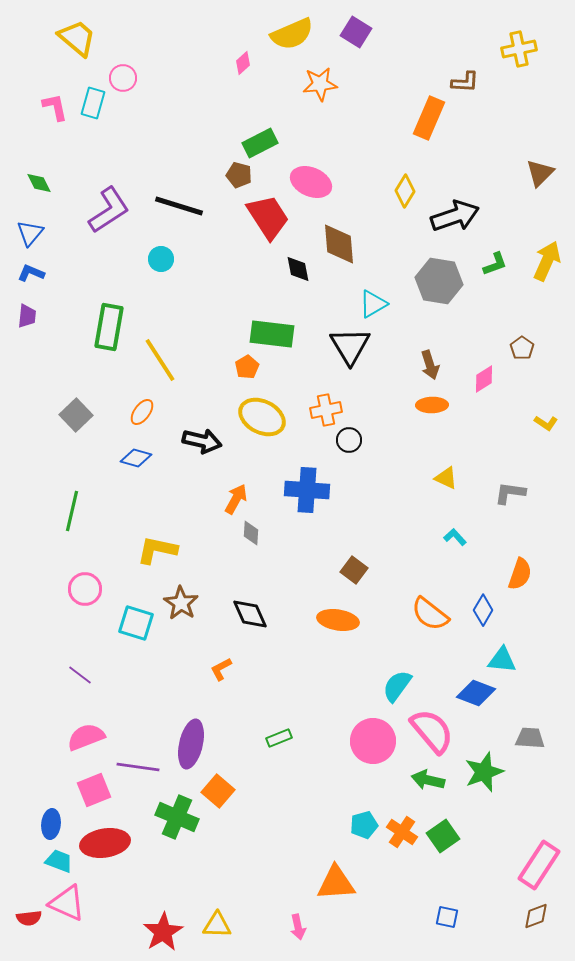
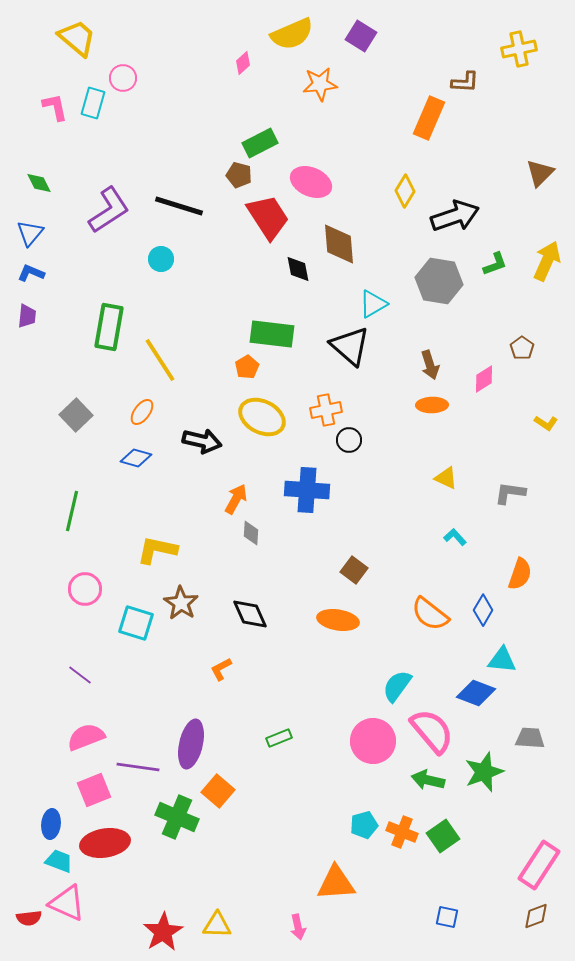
purple square at (356, 32): moved 5 px right, 4 px down
black triangle at (350, 346): rotated 18 degrees counterclockwise
orange cross at (402, 832): rotated 12 degrees counterclockwise
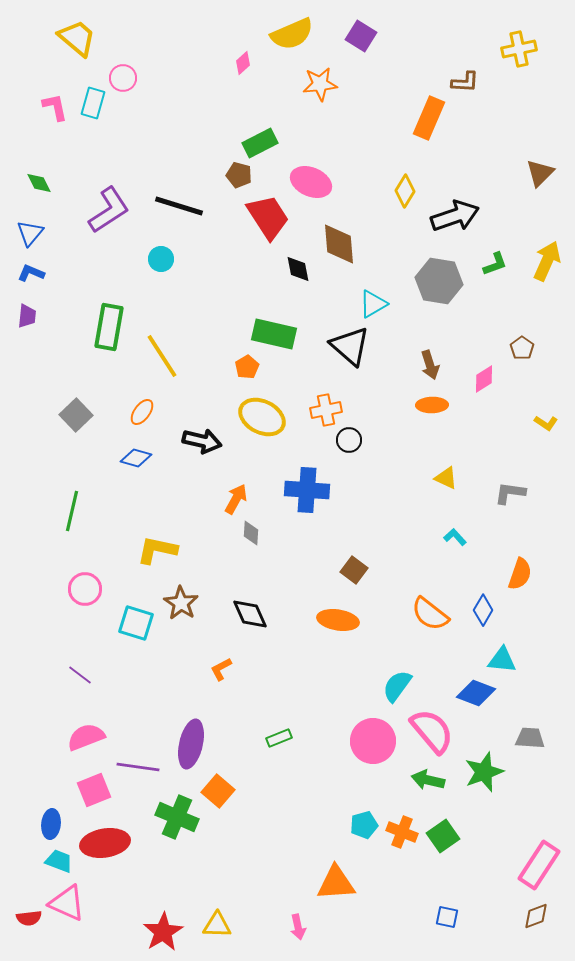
green rectangle at (272, 334): moved 2 px right; rotated 6 degrees clockwise
yellow line at (160, 360): moved 2 px right, 4 px up
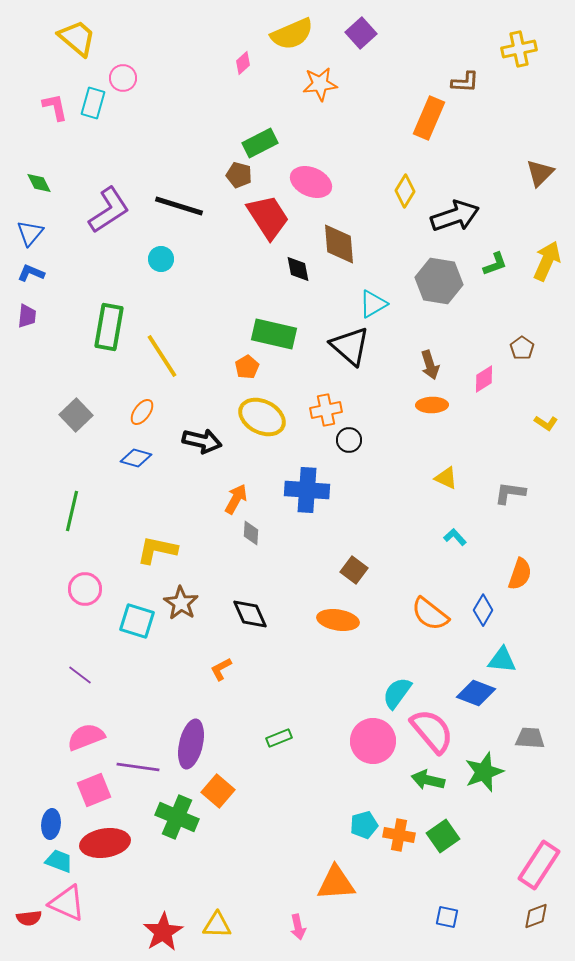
purple square at (361, 36): moved 3 px up; rotated 16 degrees clockwise
cyan square at (136, 623): moved 1 px right, 2 px up
cyan semicircle at (397, 686): moved 7 px down
orange cross at (402, 832): moved 3 px left, 3 px down; rotated 12 degrees counterclockwise
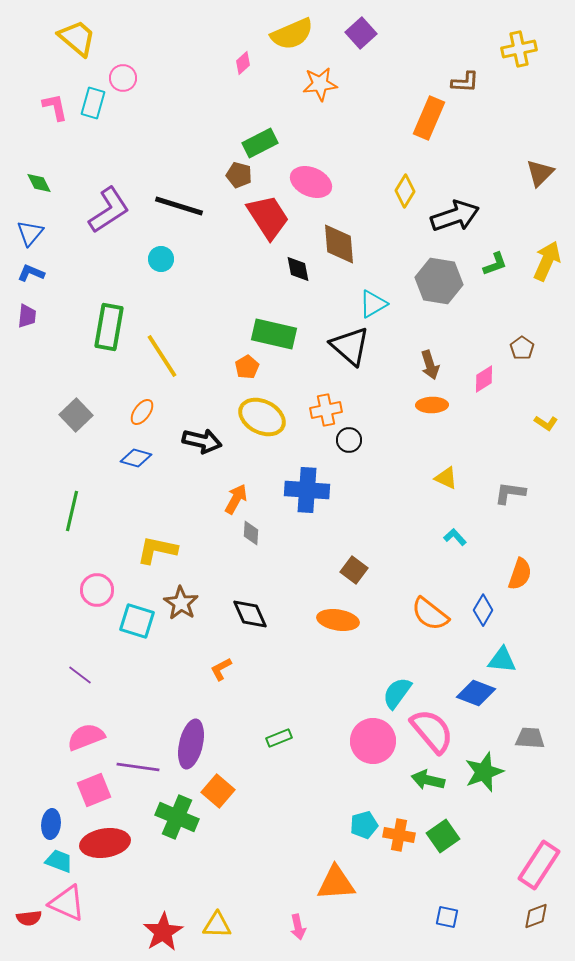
pink circle at (85, 589): moved 12 px right, 1 px down
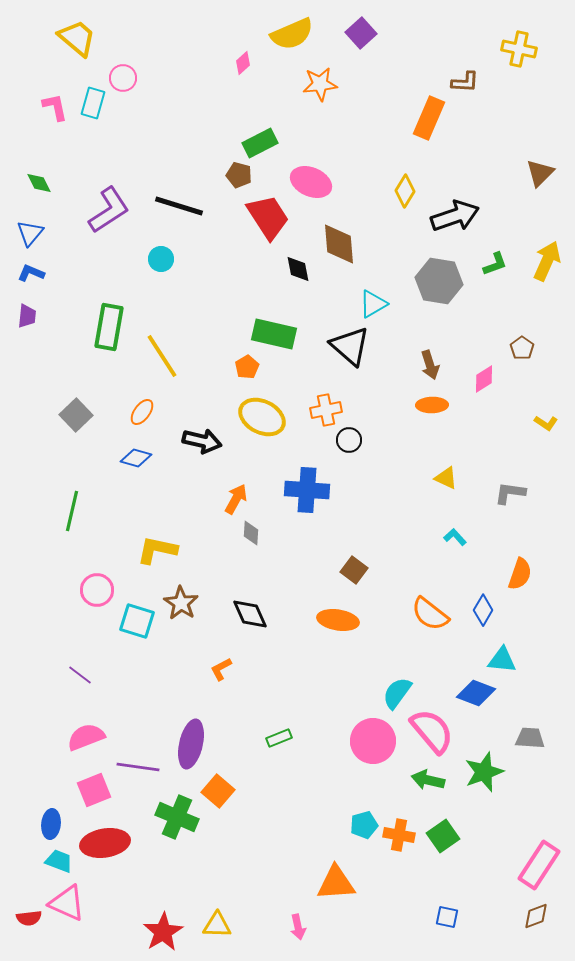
yellow cross at (519, 49): rotated 24 degrees clockwise
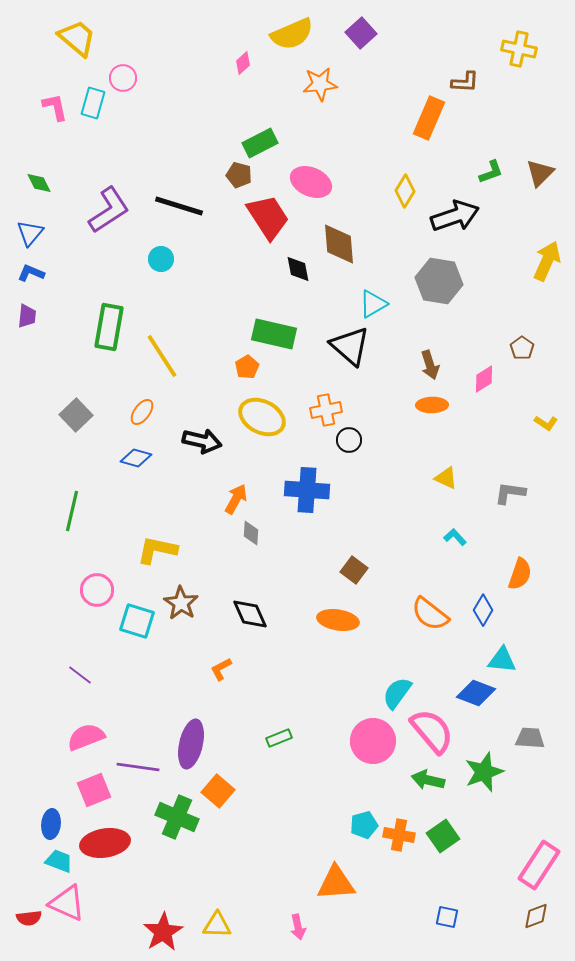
green L-shape at (495, 264): moved 4 px left, 92 px up
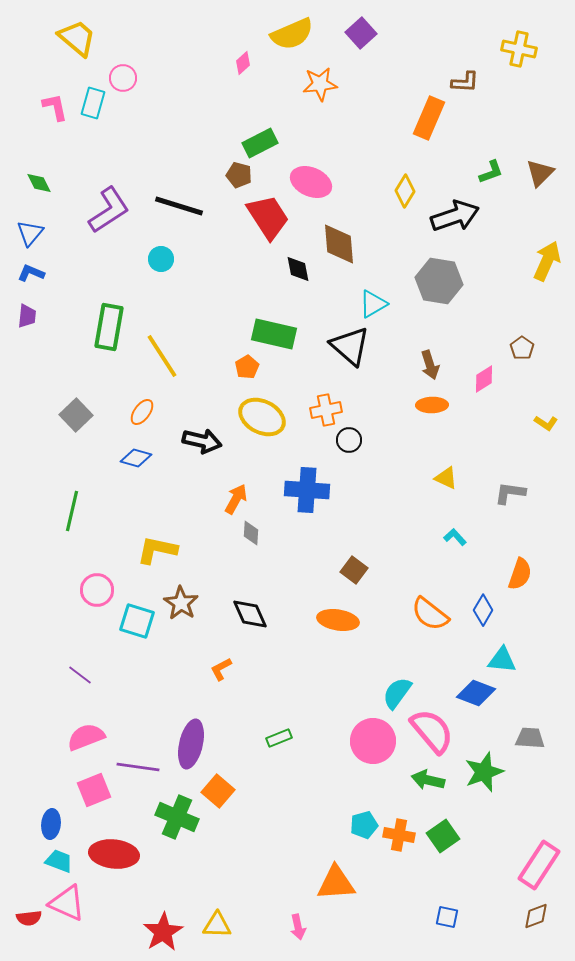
red ellipse at (105, 843): moved 9 px right, 11 px down; rotated 15 degrees clockwise
